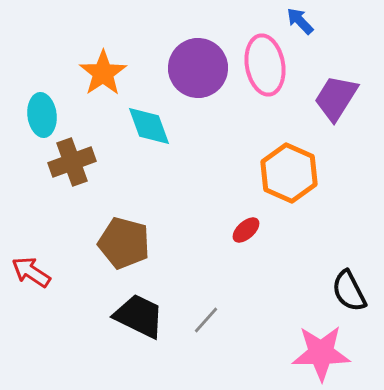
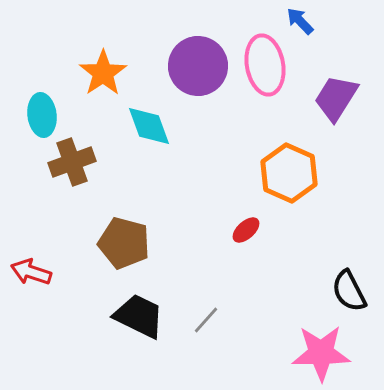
purple circle: moved 2 px up
red arrow: rotated 15 degrees counterclockwise
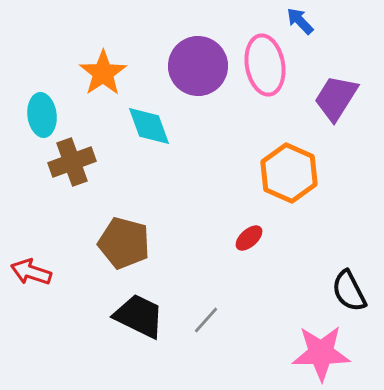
red ellipse: moved 3 px right, 8 px down
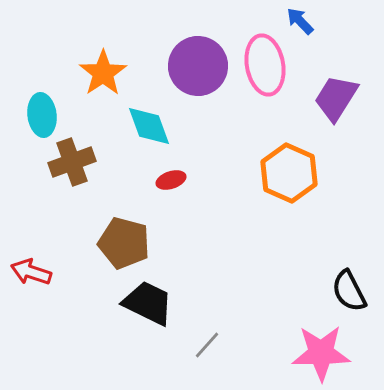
red ellipse: moved 78 px left, 58 px up; rotated 24 degrees clockwise
black trapezoid: moved 9 px right, 13 px up
gray line: moved 1 px right, 25 px down
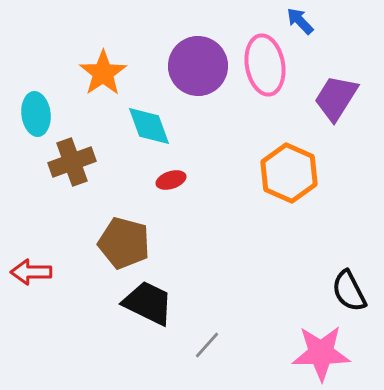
cyan ellipse: moved 6 px left, 1 px up
red arrow: rotated 18 degrees counterclockwise
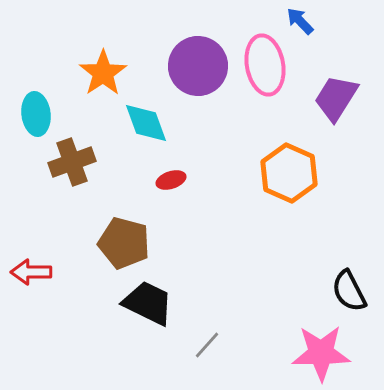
cyan diamond: moved 3 px left, 3 px up
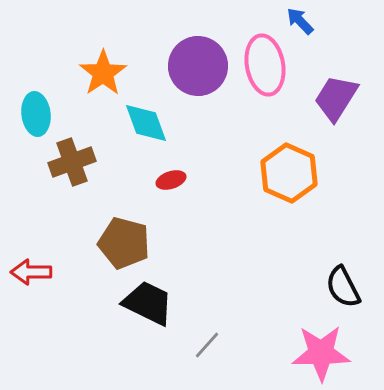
black semicircle: moved 6 px left, 4 px up
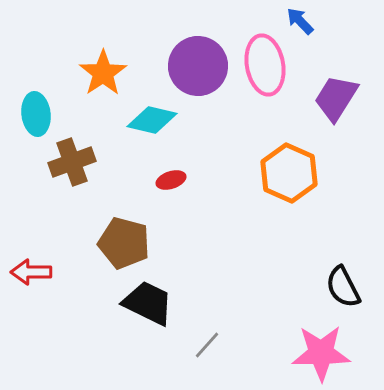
cyan diamond: moved 6 px right, 3 px up; rotated 57 degrees counterclockwise
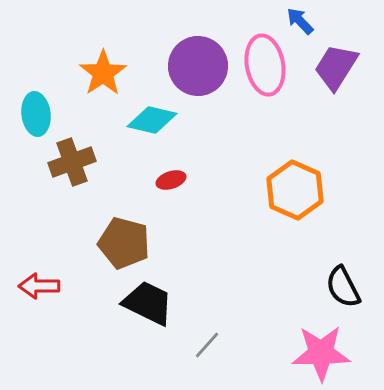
purple trapezoid: moved 31 px up
orange hexagon: moved 6 px right, 17 px down
red arrow: moved 8 px right, 14 px down
